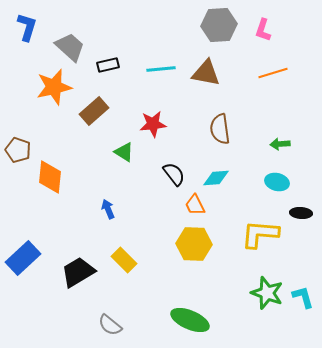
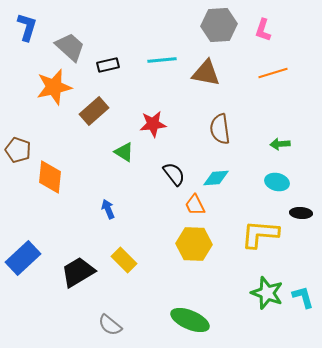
cyan line: moved 1 px right, 9 px up
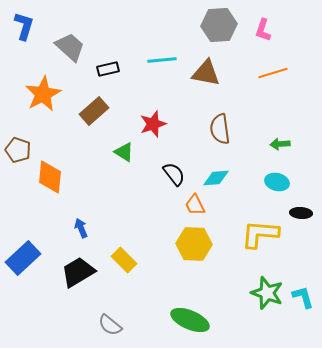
blue L-shape: moved 3 px left, 1 px up
black rectangle: moved 4 px down
orange star: moved 11 px left, 7 px down; rotated 15 degrees counterclockwise
red star: rotated 12 degrees counterclockwise
blue arrow: moved 27 px left, 19 px down
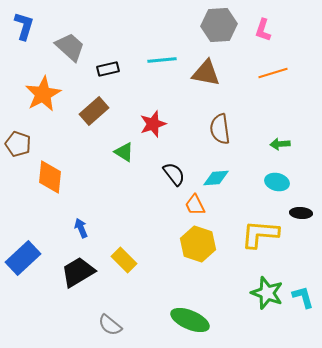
brown pentagon: moved 6 px up
yellow hexagon: moved 4 px right; rotated 16 degrees clockwise
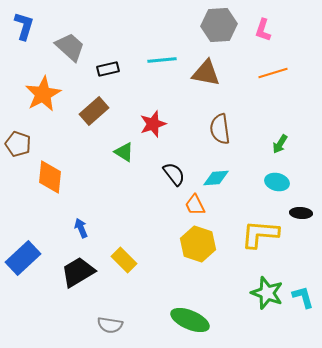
green arrow: rotated 54 degrees counterclockwise
gray semicircle: rotated 30 degrees counterclockwise
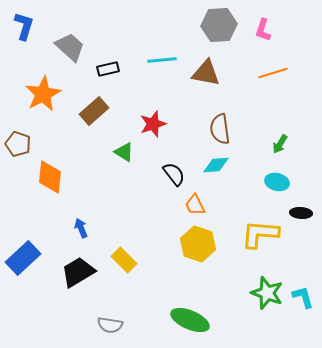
cyan diamond: moved 13 px up
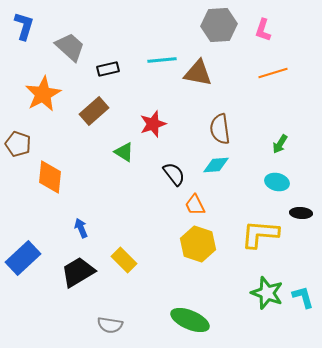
brown triangle: moved 8 px left
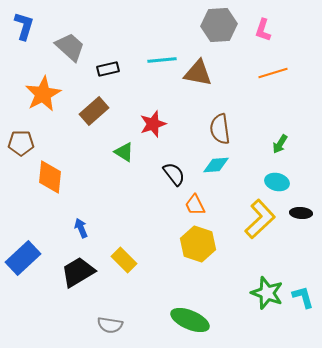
brown pentagon: moved 3 px right, 1 px up; rotated 20 degrees counterclockwise
yellow L-shape: moved 15 px up; rotated 132 degrees clockwise
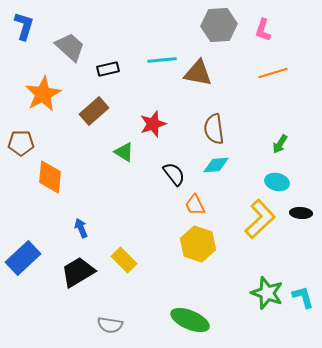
brown semicircle: moved 6 px left
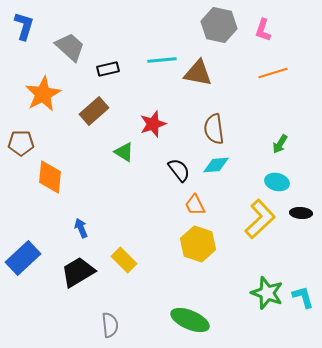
gray hexagon: rotated 16 degrees clockwise
black semicircle: moved 5 px right, 4 px up
gray semicircle: rotated 105 degrees counterclockwise
